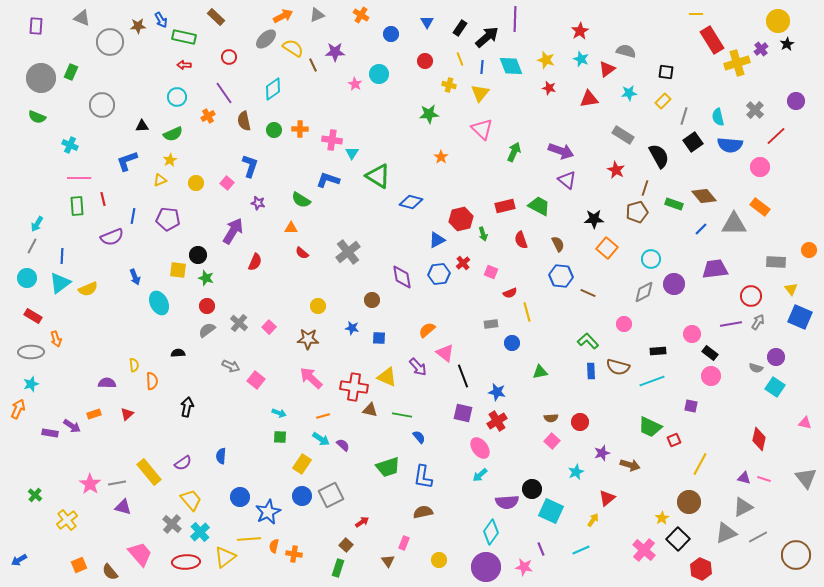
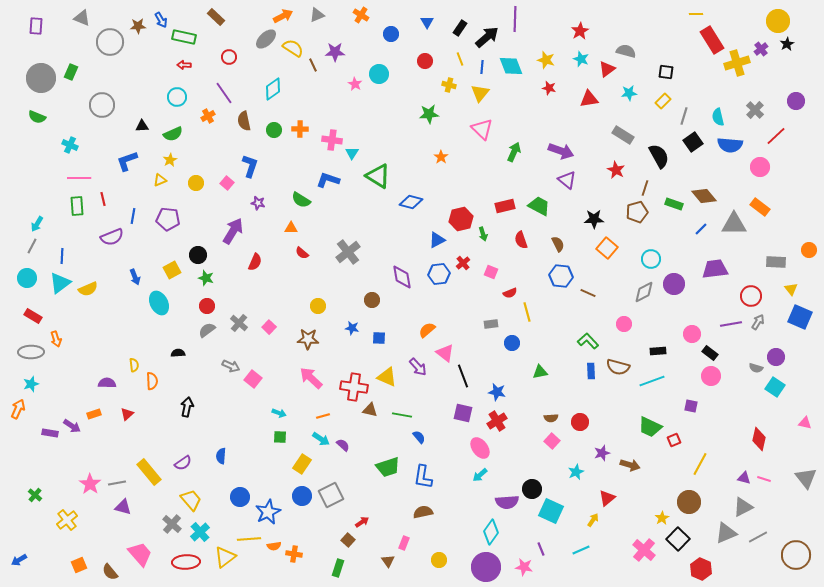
yellow square at (178, 270): moved 6 px left; rotated 36 degrees counterclockwise
pink square at (256, 380): moved 3 px left, 1 px up
brown square at (346, 545): moved 2 px right, 5 px up
orange semicircle at (274, 546): rotated 112 degrees counterclockwise
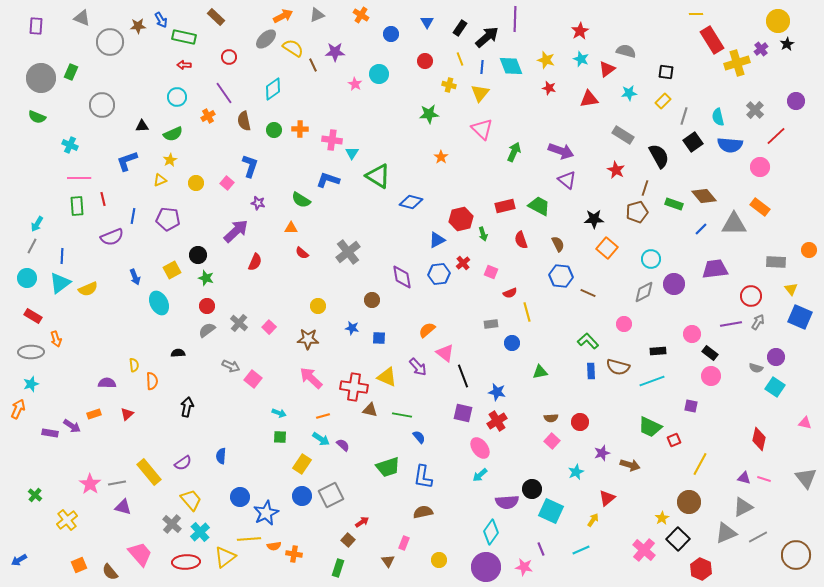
purple arrow at (233, 231): moved 3 px right; rotated 16 degrees clockwise
blue star at (268, 512): moved 2 px left, 1 px down
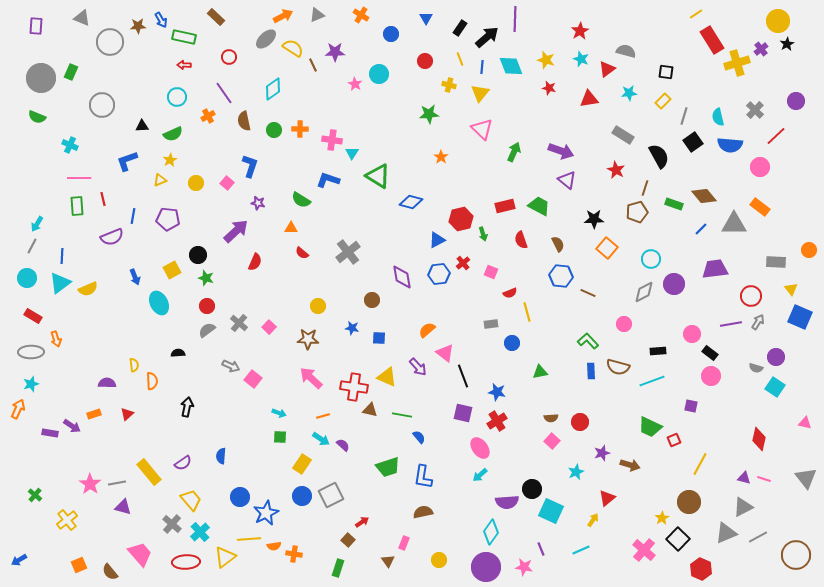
yellow line at (696, 14): rotated 32 degrees counterclockwise
blue triangle at (427, 22): moved 1 px left, 4 px up
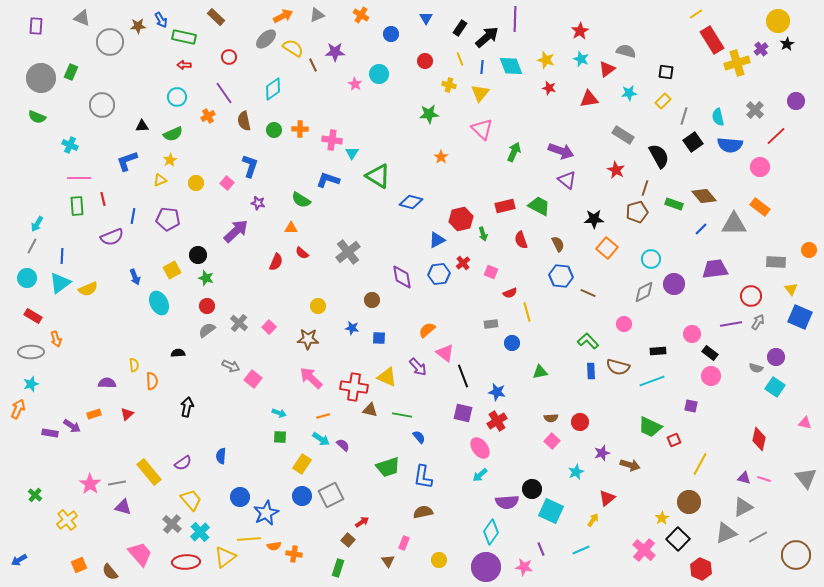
red semicircle at (255, 262): moved 21 px right
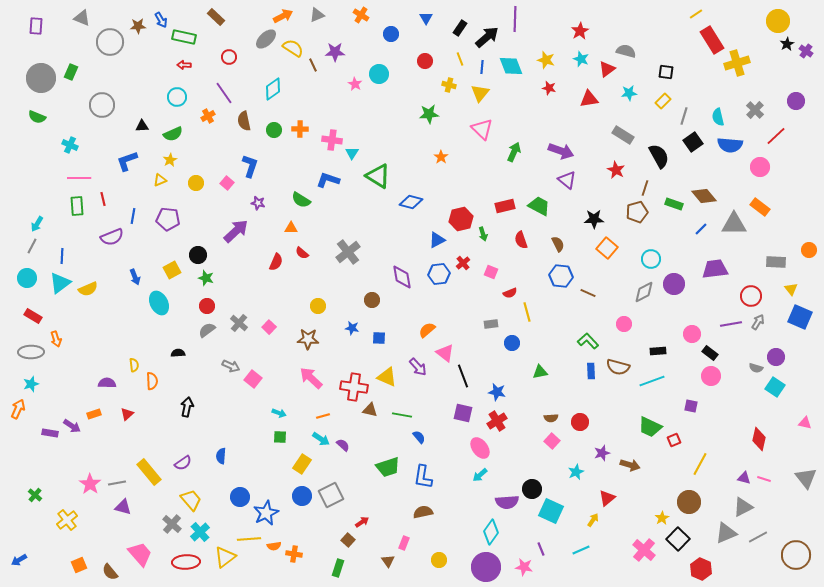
purple cross at (761, 49): moved 45 px right, 2 px down; rotated 16 degrees counterclockwise
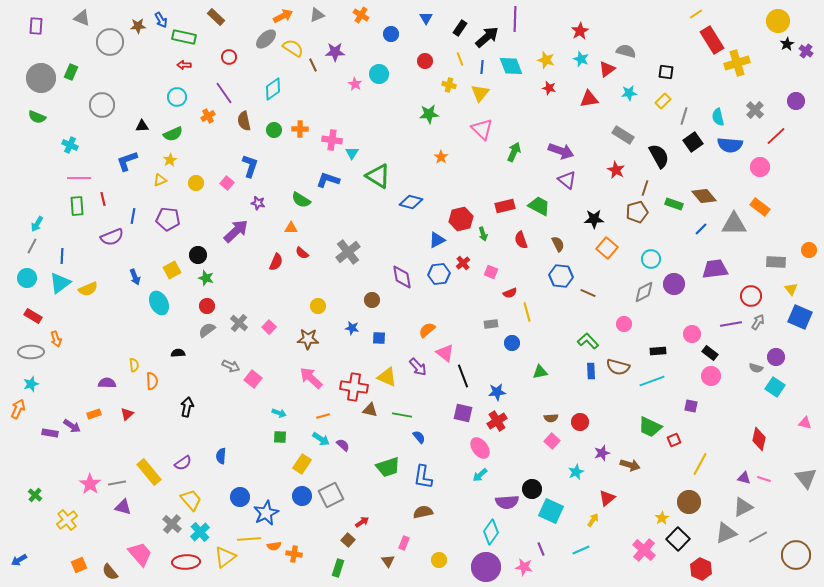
blue star at (497, 392): rotated 18 degrees counterclockwise
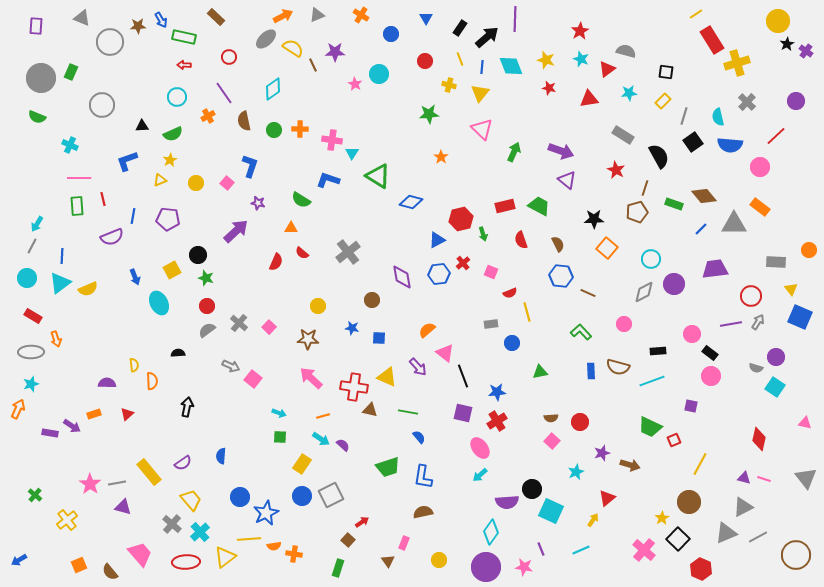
gray cross at (755, 110): moved 8 px left, 8 px up
green L-shape at (588, 341): moved 7 px left, 9 px up
green line at (402, 415): moved 6 px right, 3 px up
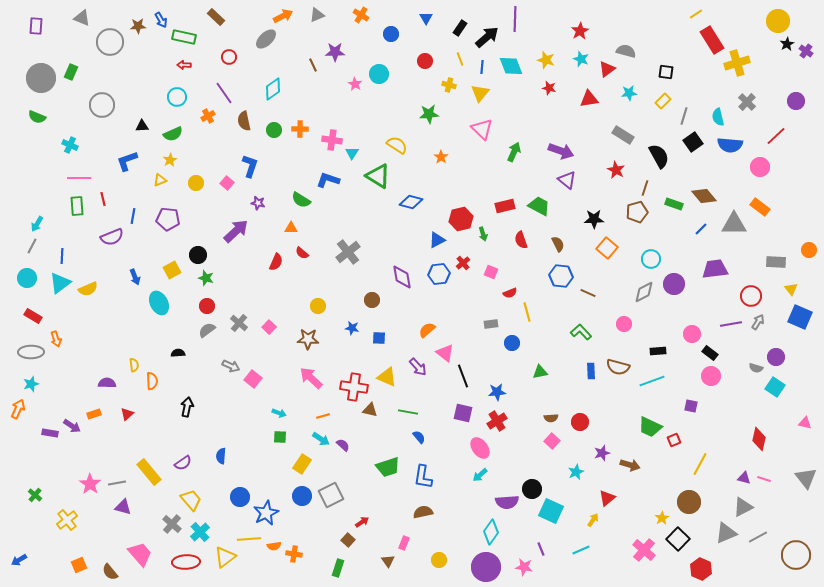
yellow semicircle at (293, 48): moved 104 px right, 97 px down
